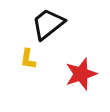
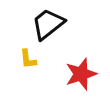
yellow L-shape: rotated 15 degrees counterclockwise
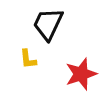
black trapezoid: rotated 27 degrees counterclockwise
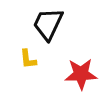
red star: rotated 16 degrees clockwise
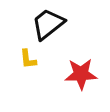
black trapezoid: rotated 27 degrees clockwise
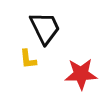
black trapezoid: moved 3 px left, 4 px down; rotated 102 degrees clockwise
